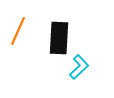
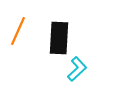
cyan L-shape: moved 2 px left, 2 px down
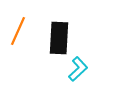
cyan L-shape: moved 1 px right
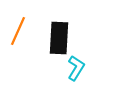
cyan L-shape: moved 2 px left, 1 px up; rotated 15 degrees counterclockwise
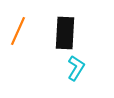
black rectangle: moved 6 px right, 5 px up
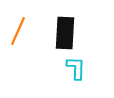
cyan L-shape: rotated 30 degrees counterclockwise
